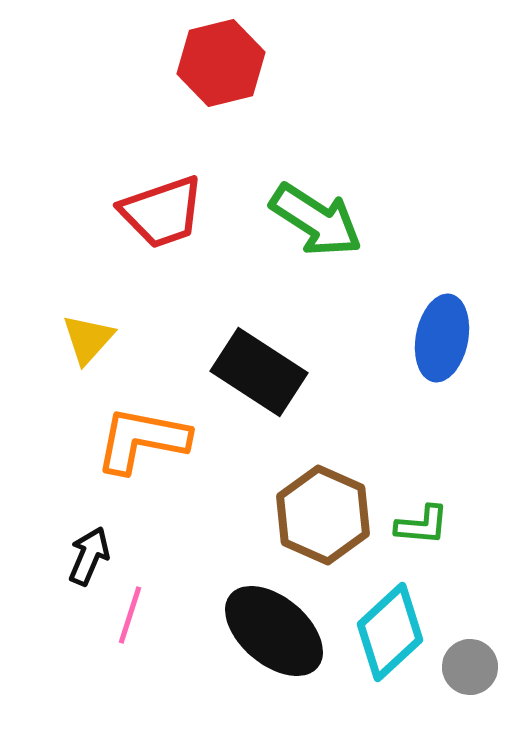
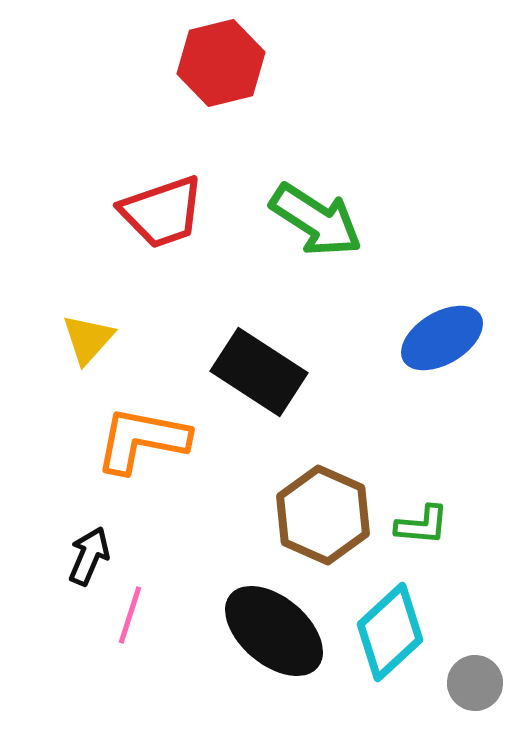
blue ellipse: rotated 48 degrees clockwise
gray circle: moved 5 px right, 16 px down
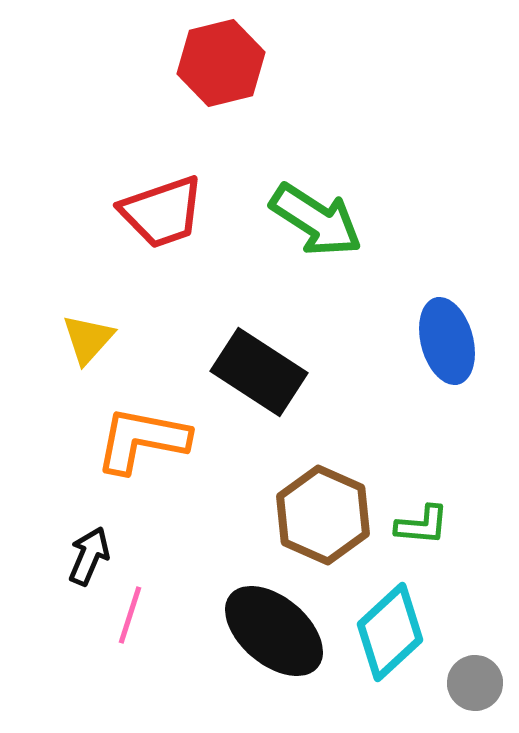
blue ellipse: moved 5 px right, 3 px down; rotated 74 degrees counterclockwise
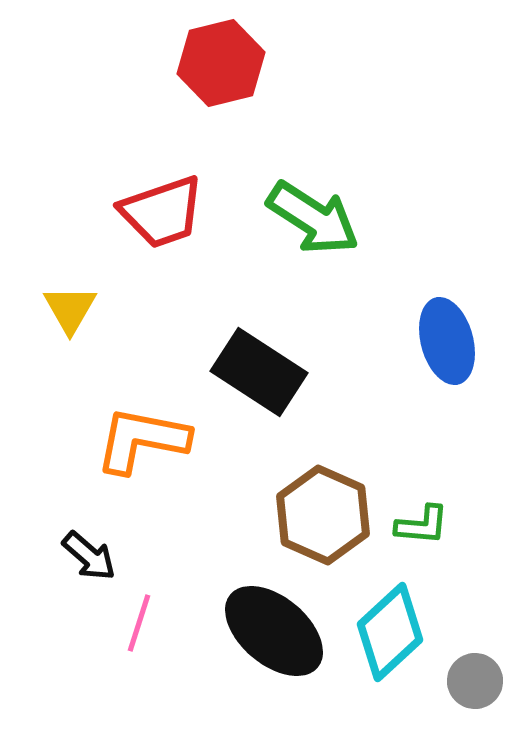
green arrow: moved 3 px left, 2 px up
yellow triangle: moved 18 px left, 30 px up; rotated 12 degrees counterclockwise
black arrow: rotated 108 degrees clockwise
pink line: moved 9 px right, 8 px down
gray circle: moved 2 px up
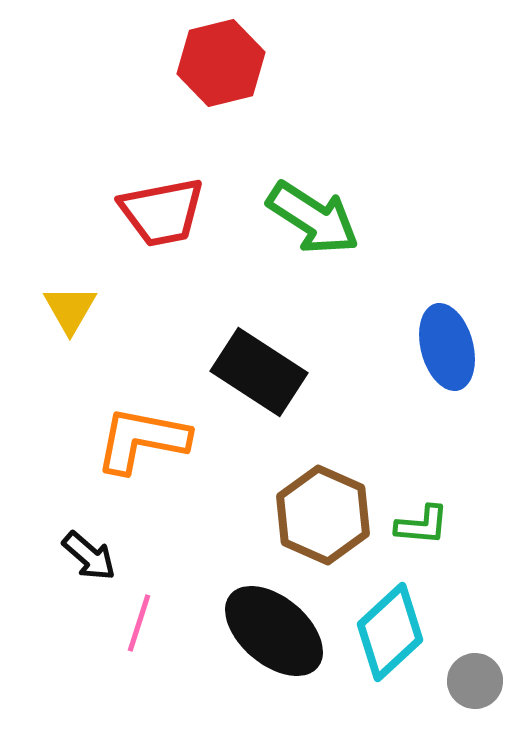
red trapezoid: rotated 8 degrees clockwise
blue ellipse: moved 6 px down
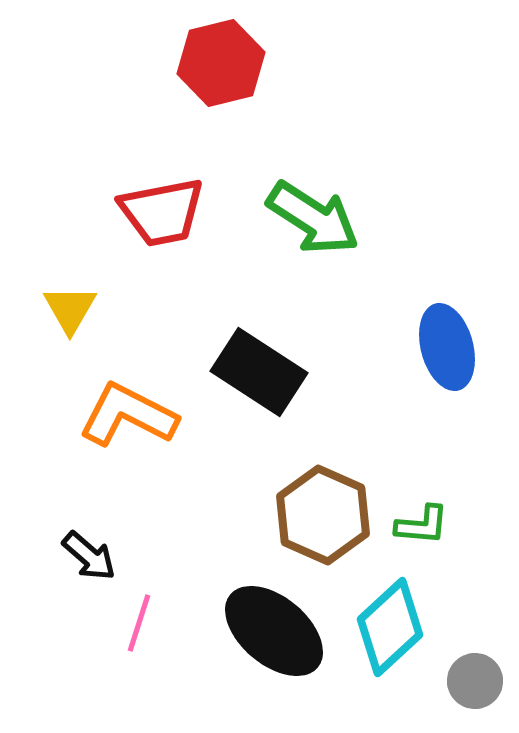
orange L-shape: moved 14 px left, 25 px up; rotated 16 degrees clockwise
cyan diamond: moved 5 px up
